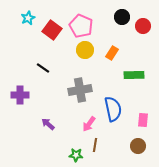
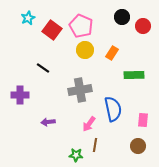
purple arrow: moved 2 px up; rotated 48 degrees counterclockwise
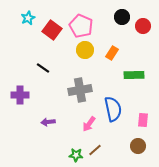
brown line: moved 5 px down; rotated 40 degrees clockwise
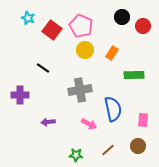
cyan star: rotated 24 degrees counterclockwise
pink arrow: rotated 98 degrees counterclockwise
brown line: moved 13 px right
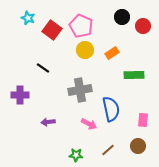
orange rectangle: rotated 24 degrees clockwise
blue semicircle: moved 2 px left
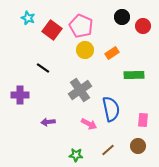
gray cross: rotated 25 degrees counterclockwise
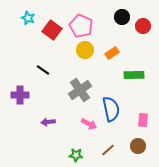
black line: moved 2 px down
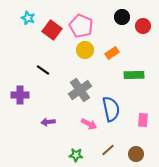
brown circle: moved 2 px left, 8 px down
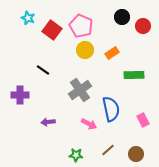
pink rectangle: rotated 32 degrees counterclockwise
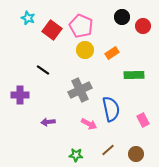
gray cross: rotated 10 degrees clockwise
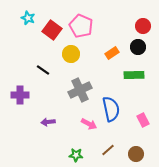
black circle: moved 16 px right, 30 px down
yellow circle: moved 14 px left, 4 px down
